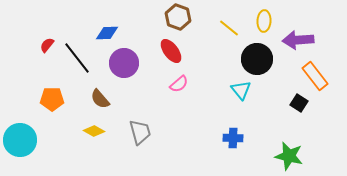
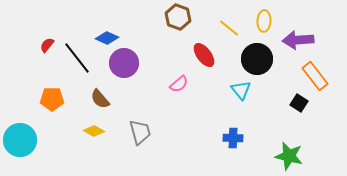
blue diamond: moved 5 px down; rotated 25 degrees clockwise
red ellipse: moved 33 px right, 4 px down
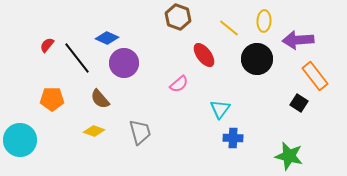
cyan triangle: moved 21 px left, 19 px down; rotated 15 degrees clockwise
yellow diamond: rotated 10 degrees counterclockwise
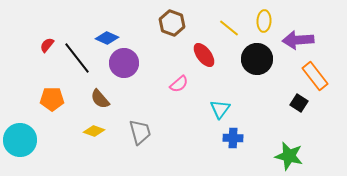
brown hexagon: moved 6 px left, 6 px down
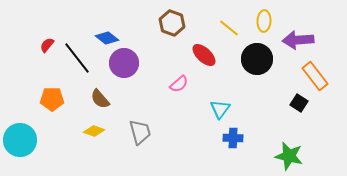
blue diamond: rotated 15 degrees clockwise
red ellipse: rotated 10 degrees counterclockwise
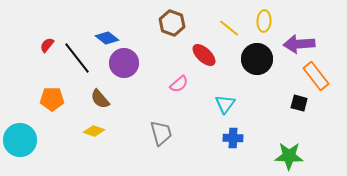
purple arrow: moved 1 px right, 4 px down
orange rectangle: moved 1 px right
black square: rotated 18 degrees counterclockwise
cyan triangle: moved 5 px right, 5 px up
gray trapezoid: moved 21 px right, 1 px down
green star: rotated 12 degrees counterclockwise
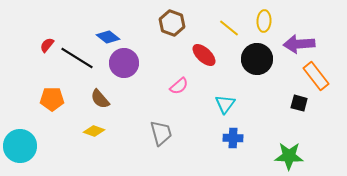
blue diamond: moved 1 px right, 1 px up
black line: rotated 20 degrees counterclockwise
pink semicircle: moved 2 px down
cyan circle: moved 6 px down
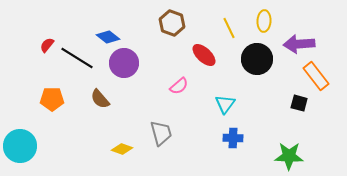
yellow line: rotated 25 degrees clockwise
yellow diamond: moved 28 px right, 18 px down
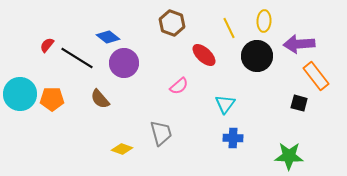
black circle: moved 3 px up
cyan circle: moved 52 px up
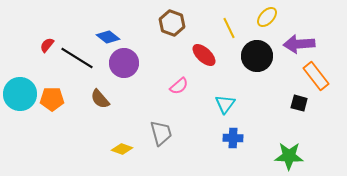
yellow ellipse: moved 3 px right, 4 px up; rotated 40 degrees clockwise
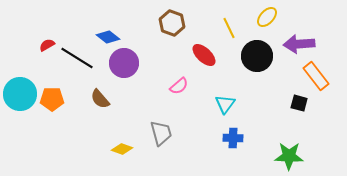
red semicircle: rotated 21 degrees clockwise
